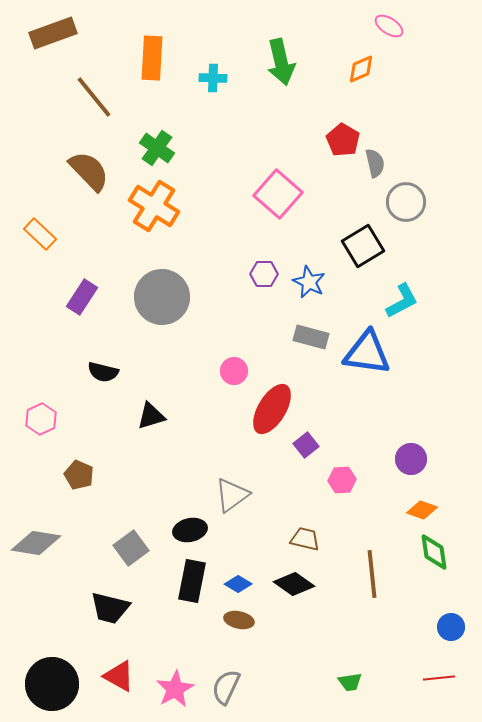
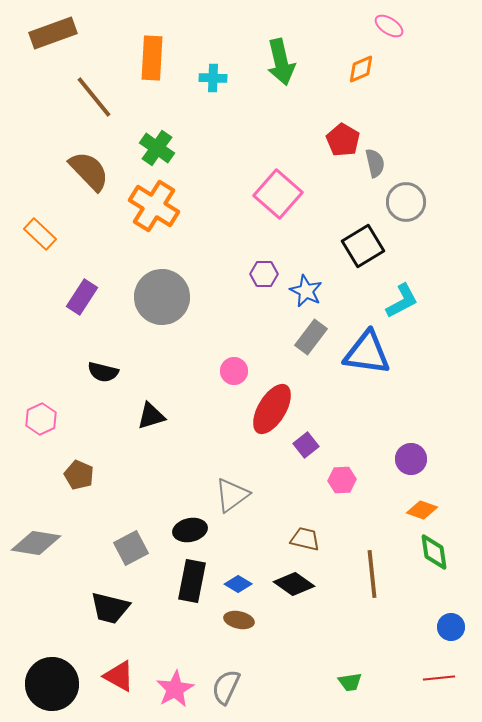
blue star at (309, 282): moved 3 px left, 9 px down
gray rectangle at (311, 337): rotated 68 degrees counterclockwise
gray square at (131, 548): rotated 8 degrees clockwise
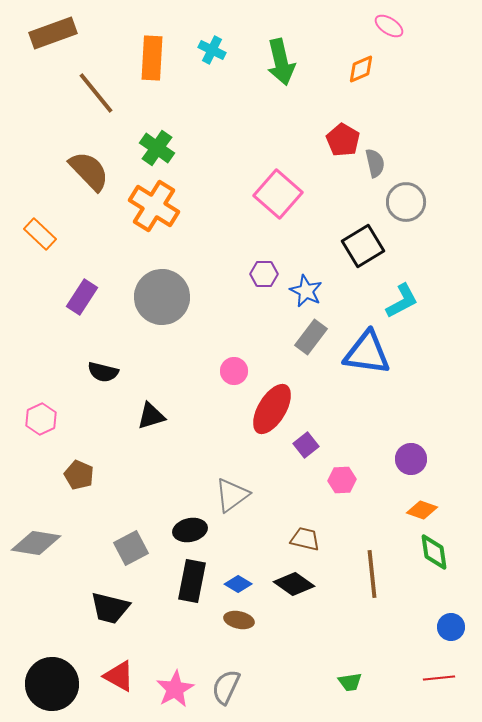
cyan cross at (213, 78): moved 1 px left, 28 px up; rotated 24 degrees clockwise
brown line at (94, 97): moved 2 px right, 4 px up
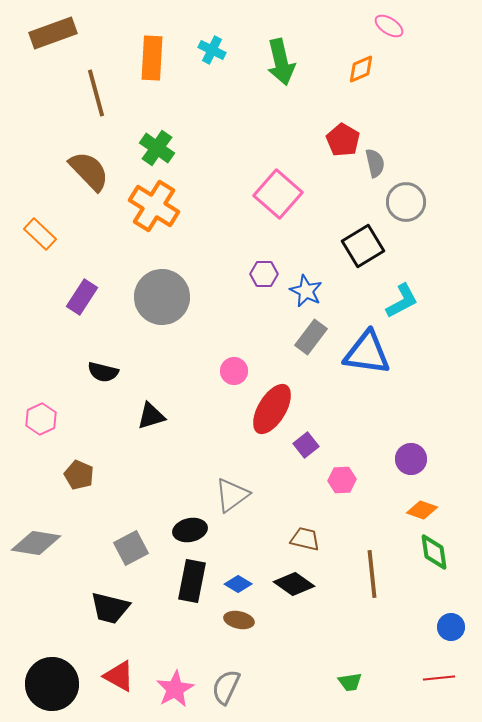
brown line at (96, 93): rotated 24 degrees clockwise
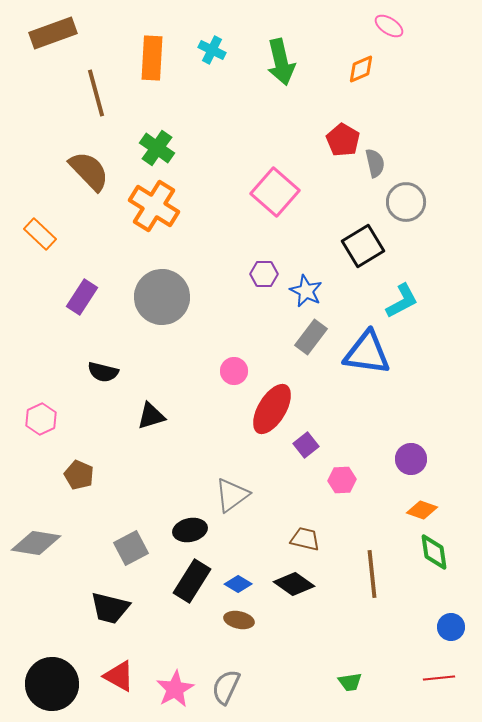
pink square at (278, 194): moved 3 px left, 2 px up
black rectangle at (192, 581): rotated 21 degrees clockwise
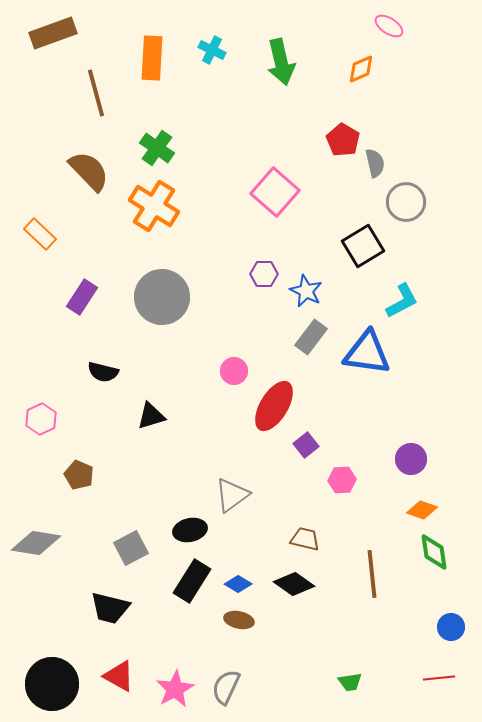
red ellipse at (272, 409): moved 2 px right, 3 px up
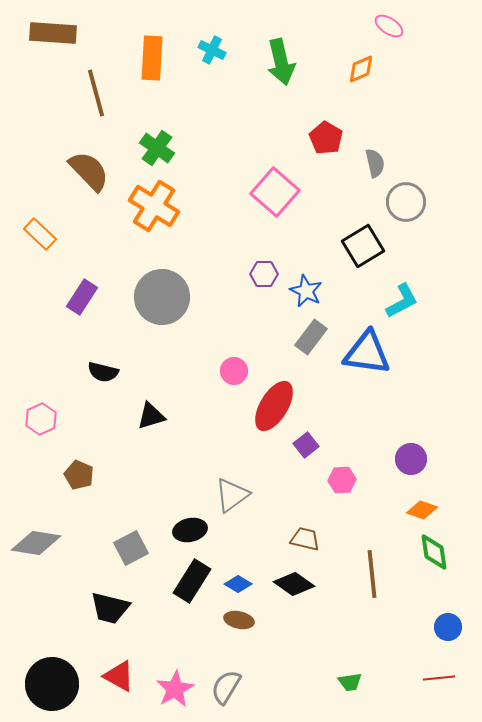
brown rectangle at (53, 33): rotated 24 degrees clockwise
red pentagon at (343, 140): moved 17 px left, 2 px up
blue circle at (451, 627): moved 3 px left
gray semicircle at (226, 687): rotated 6 degrees clockwise
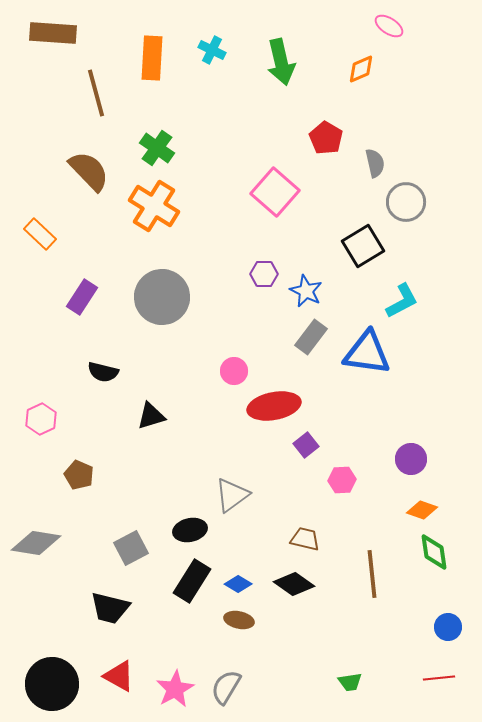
red ellipse at (274, 406): rotated 48 degrees clockwise
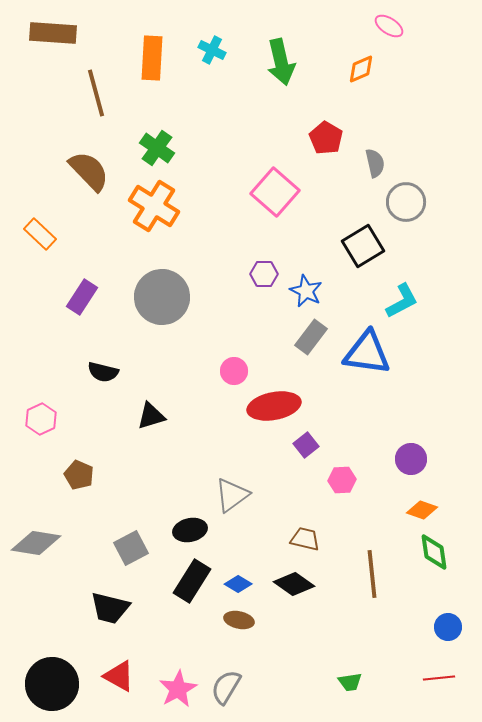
pink star at (175, 689): moved 3 px right
